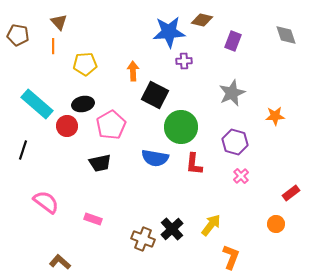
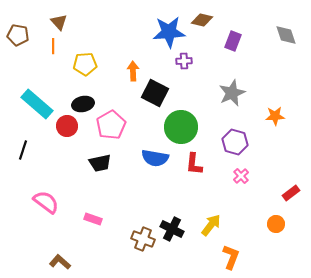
black square: moved 2 px up
black cross: rotated 20 degrees counterclockwise
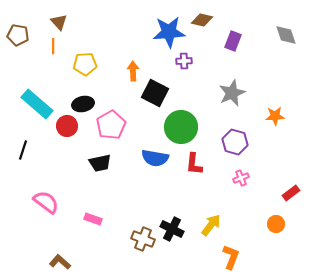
pink cross: moved 2 px down; rotated 21 degrees clockwise
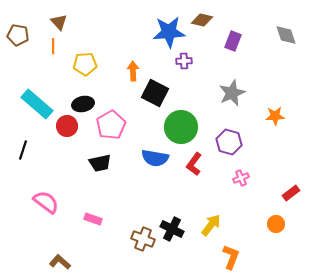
purple hexagon: moved 6 px left
red L-shape: rotated 30 degrees clockwise
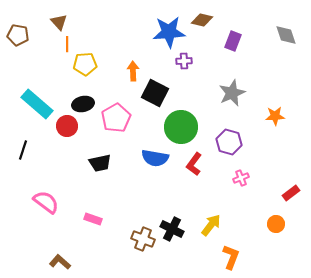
orange line: moved 14 px right, 2 px up
pink pentagon: moved 5 px right, 7 px up
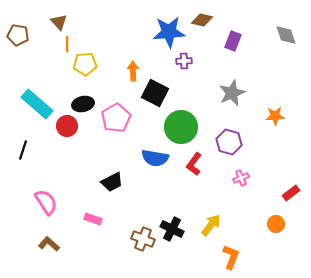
black trapezoid: moved 12 px right, 19 px down; rotated 15 degrees counterclockwise
pink semicircle: rotated 20 degrees clockwise
brown L-shape: moved 11 px left, 18 px up
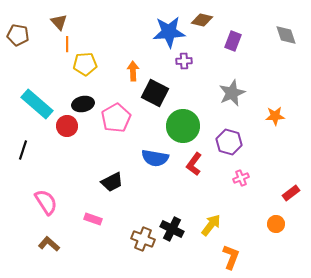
green circle: moved 2 px right, 1 px up
